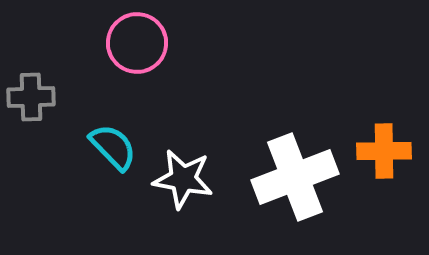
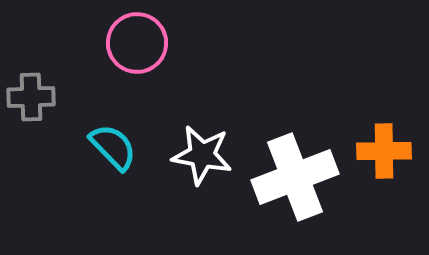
white star: moved 19 px right, 24 px up
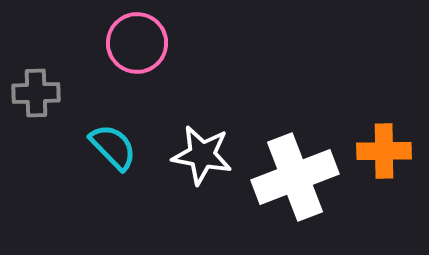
gray cross: moved 5 px right, 4 px up
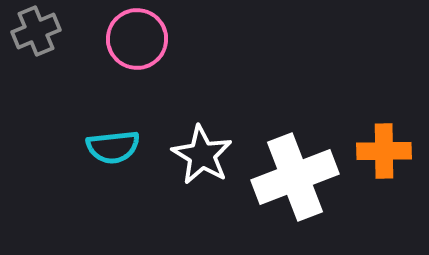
pink circle: moved 4 px up
gray cross: moved 62 px up; rotated 21 degrees counterclockwise
cyan semicircle: rotated 128 degrees clockwise
white star: rotated 20 degrees clockwise
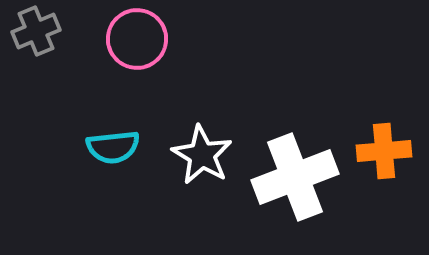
orange cross: rotated 4 degrees counterclockwise
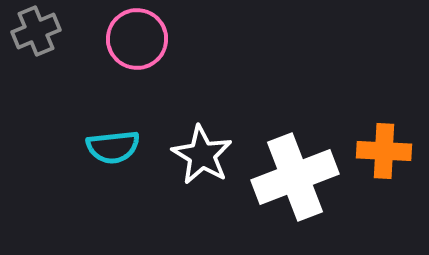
orange cross: rotated 8 degrees clockwise
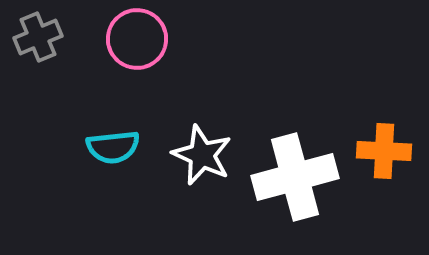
gray cross: moved 2 px right, 6 px down
white star: rotated 6 degrees counterclockwise
white cross: rotated 6 degrees clockwise
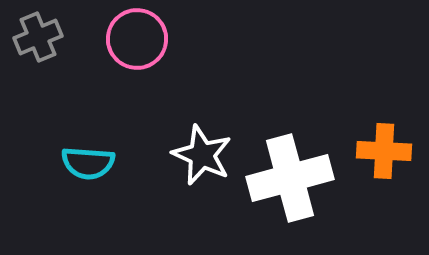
cyan semicircle: moved 25 px left, 16 px down; rotated 10 degrees clockwise
white cross: moved 5 px left, 1 px down
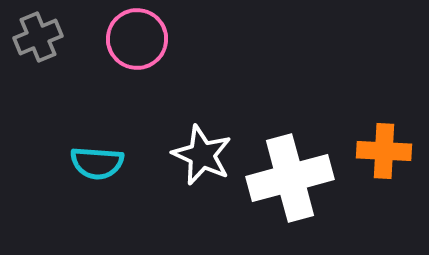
cyan semicircle: moved 9 px right
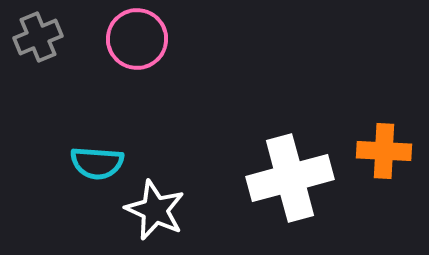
white star: moved 47 px left, 55 px down
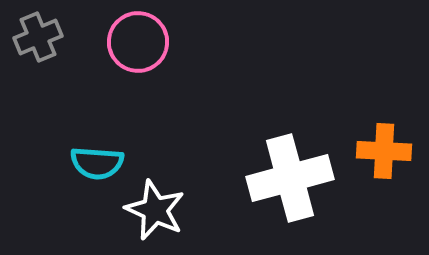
pink circle: moved 1 px right, 3 px down
